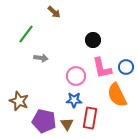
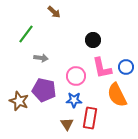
purple pentagon: moved 31 px up
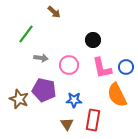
pink circle: moved 7 px left, 11 px up
brown star: moved 2 px up
red rectangle: moved 3 px right, 2 px down
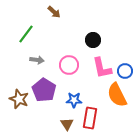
gray arrow: moved 4 px left, 2 px down
blue circle: moved 1 px left, 4 px down
purple pentagon: rotated 20 degrees clockwise
red rectangle: moved 3 px left, 2 px up
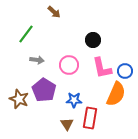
orange semicircle: moved 1 px left, 1 px up; rotated 130 degrees counterclockwise
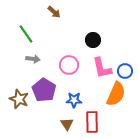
green line: rotated 72 degrees counterclockwise
gray arrow: moved 4 px left, 1 px up
red rectangle: moved 2 px right, 4 px down; rotated 10 degrees counterclockwise
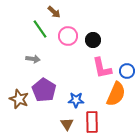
green line: moved 14 px right, 5 px up
pink circle: moved 1 px left, 29 px up
blue circle: moved 2 px right
blue star: moved 2 px right
